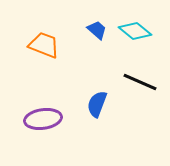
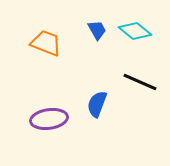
blue trapezoid: rotated 20 degrees clockwise
orange trapezoid: moved 2 px right, 2 px up
purple ellipse: moved 6 px right
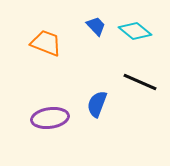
blue trapezoid: moved 1 px left, 4 px up; rotated 15 degrees counterclockwise
purple ellipse: moved 1 px right, 1 px up
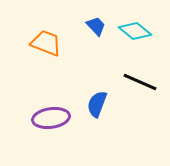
purple ellipse: moved 1 px right
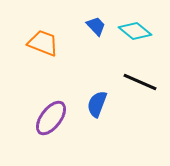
orange trapezoid: moved 3 px left
purple ellipse: rotated 45 degrees counterclockwise
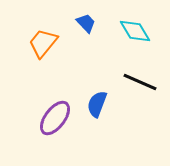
blue trapezoid: moved 10 px left, 3 px up
cyan diamond: rotated 20 degrees clockwise
orange trapezoid: rotated 72 degrees counterclockwise
purple ellipse: moved 4 px right
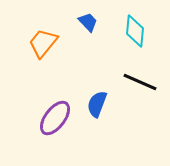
blue trapezoid: moved 2 px right, 1 px up
cyan diamond: rotated 36 degrees clockwise
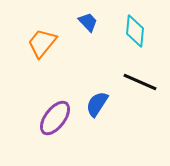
orange trapezoid: moved 1 px left
blue semicircle: rotated 12 degrees clockwise
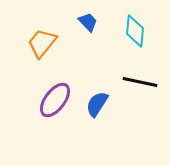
black line: rotated 12 degrees counterclockwise
purple ellipse: moved 18 px up
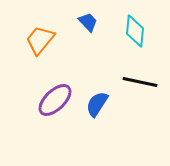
orange trapezoid: moved 2 px left, 3 px up
purple ellipse: rotated 9 degrees clockwise
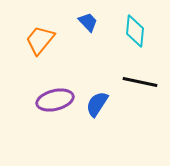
purple ellipse: rotated 30 degrees clockwise
